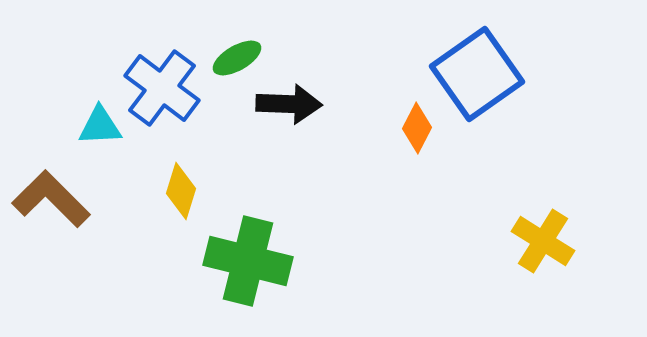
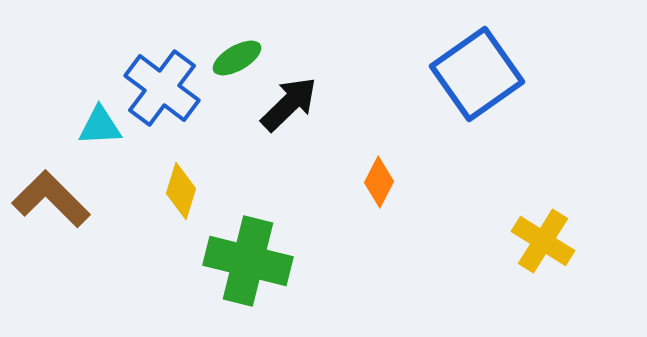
black arrow: rotated 46 degrees counterclockwise
orange diamond: moved 38 px left, 54 px down
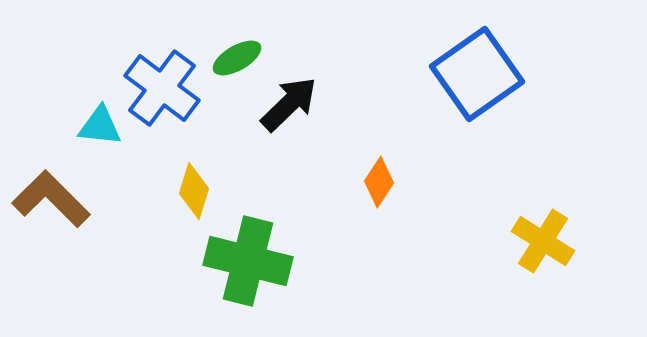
cyan triangle: rotated 9 degrees clockwise
orange diamond: rotated 6 degrees clockwise
yellow diamond: moved 13 px right
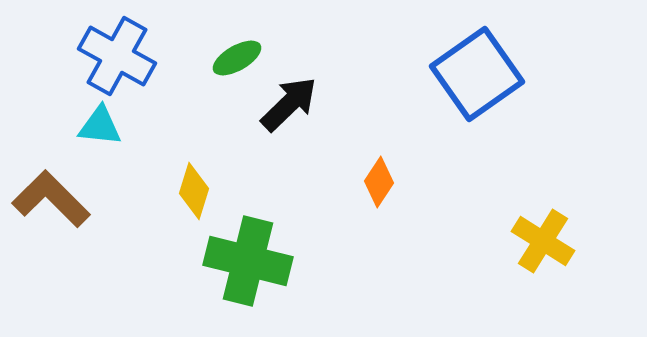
blue cross: moved 45 px left, 32 px up; rotated 8 degrees counterclockwise
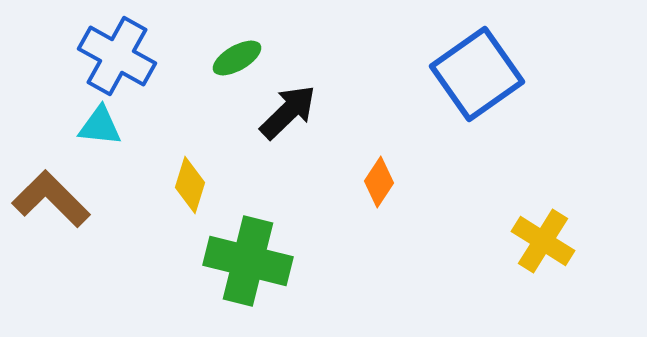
black arrow: moved 1 px left, 8 px down
yellow diamond: moved 4 px left, 6 px up
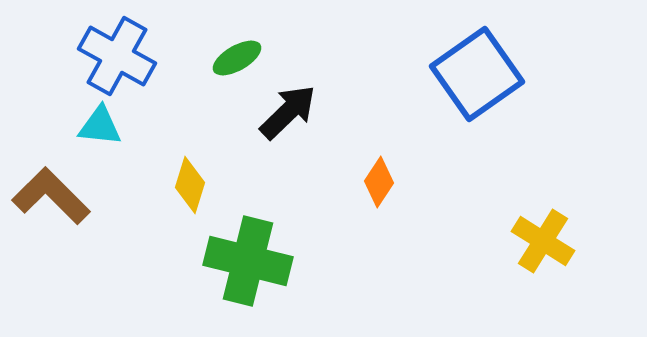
brown L-shape: moved 3 px up
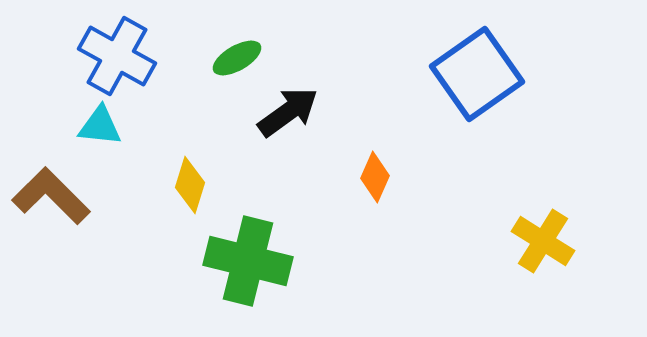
black arrow: rotated 8 degrees clockwise
orange diamond: moved 4 px left, 5 px up; rotated 9 degrees counterclockwise
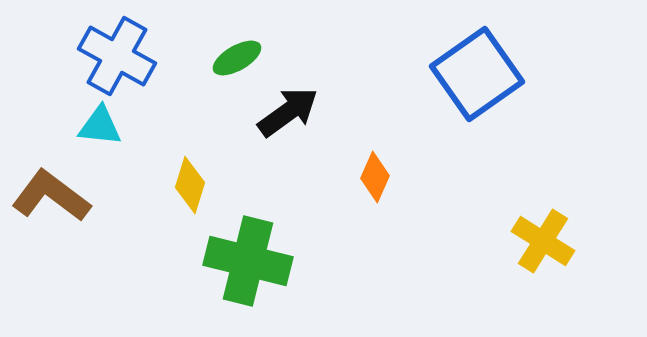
brown L-shape: rotated 8 degrees counterclockwise
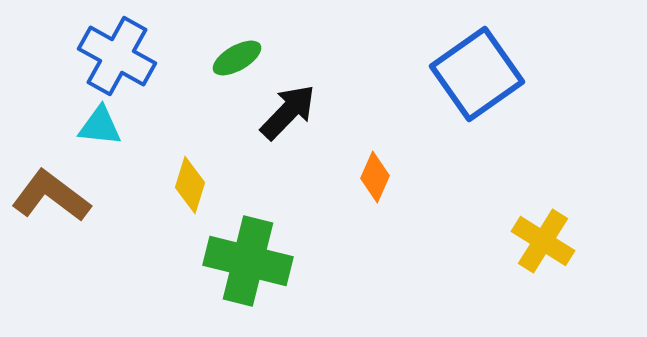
black arrow: rotated 10 degrees counterclockwise
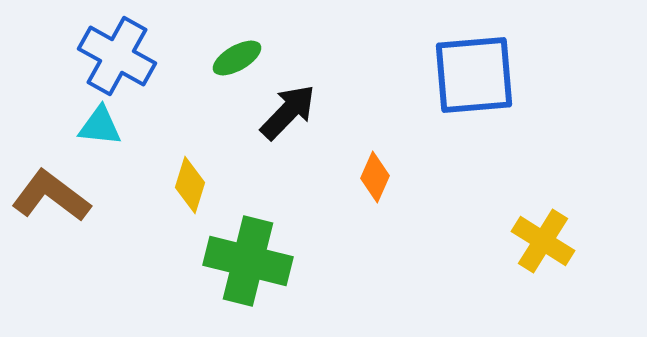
blue square: moved 3 px left, 1 px down; rotated 30 degrees clockwise
